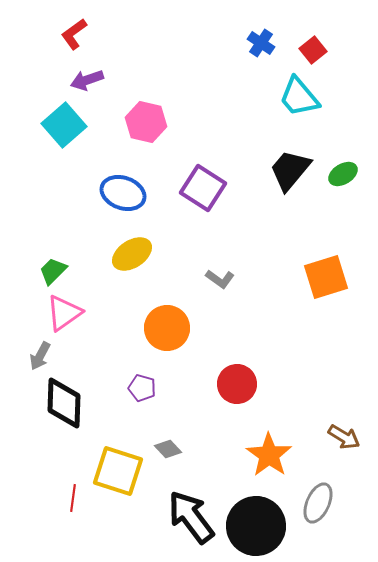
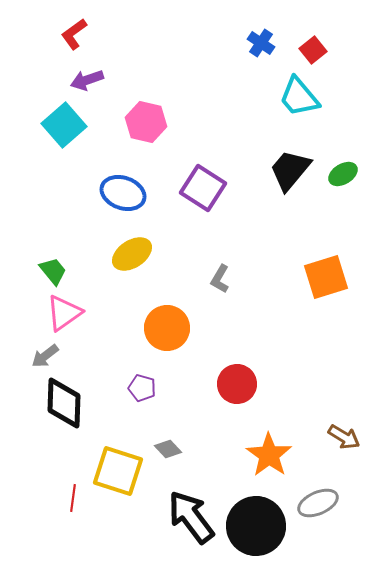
green trapezoid: rotated 96 degrees clockwise
gray L-shape: rotated 84 degrees clockwise
gray arrow: moved 5 px right; rotated 24 degrees clockwise
gray ellipse: rotated 42 degrees clockwise
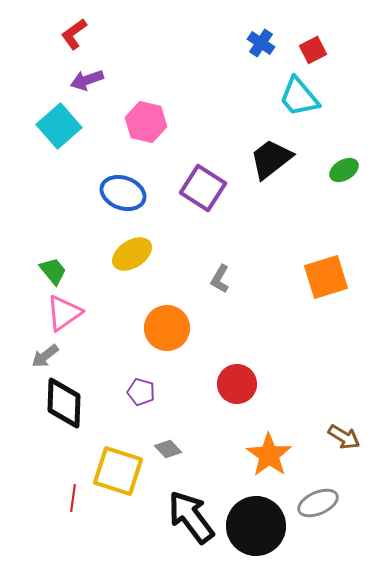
red square: rotated 12 degrees clockwise
cyan square: moved 5 px left, 1 px down
black trapezoid: moved 19 px left, 11 px up; rotated 12 degrees clockwise
green ellipse: moved 1 px right, 4 px up
purple pentagon: moved 1 px left, 4 px down
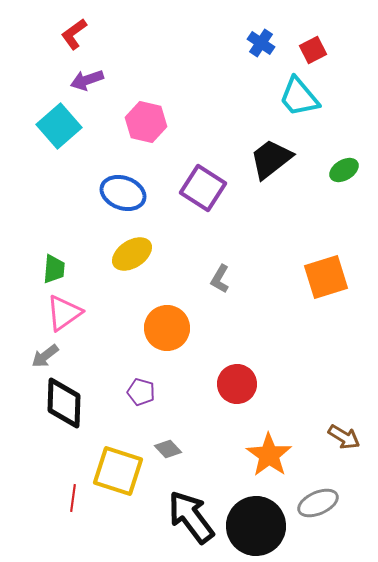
green trapezoid: moved 1 px right, 2 px up; rotated 44 degrees clockwise
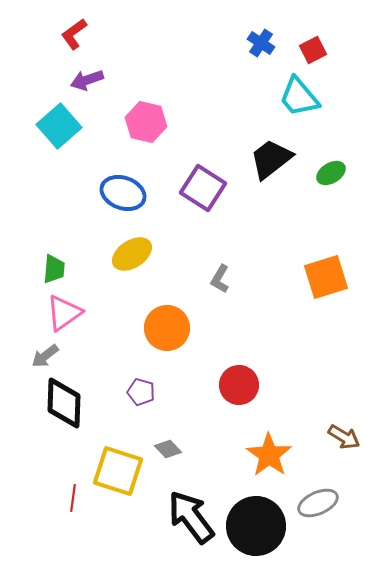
green ellipse: moved 13 px left, 3 px down
red circle: moved 2 px right, 1 px down
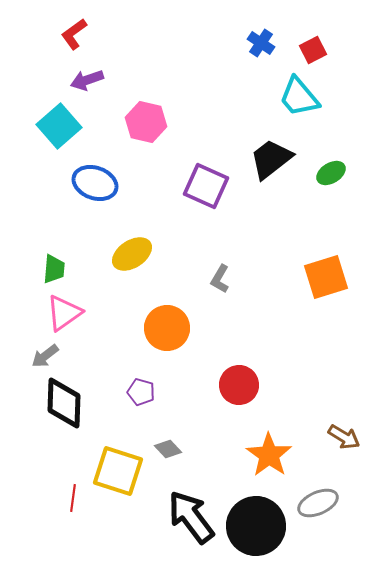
purple square: moved 3 px right, 2 px up; rotated 9 degrees counterclockwise
blue ellipse: moved 28 px left, 10 px up
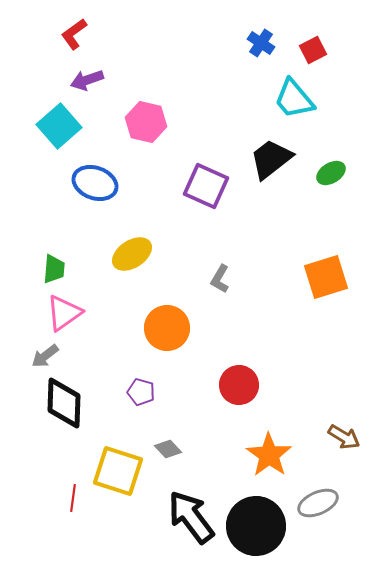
cyan trapezoid: moved 5 px left, 2 px down
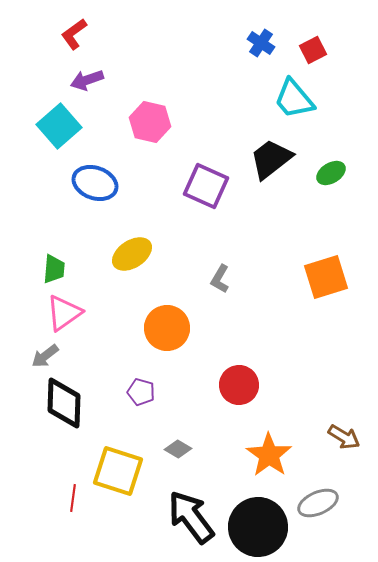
pink hexagon: moved 4 px right
gray diamond: moved 10 px right; rotated 16 degrees counterclockwise
black circle: moved 2 px right, 1 px down
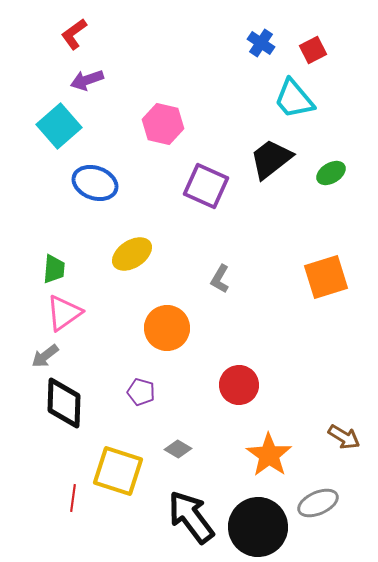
pink hexagon: moved 13 px right, 2 px down
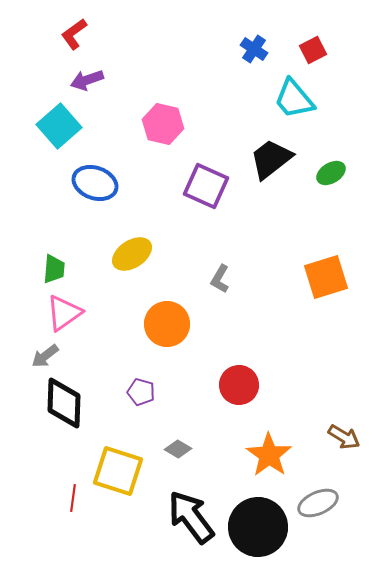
blue cross: moved 7 px left, 6 px down
orange circle: moved 4 px up
